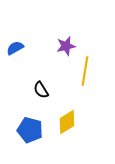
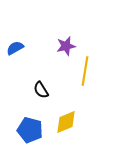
yellow diamond: moved 1 px left; rotated 10 degrees clockwise
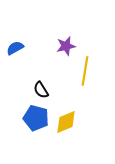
blue pentagon: moved 6 px right, 12 px up
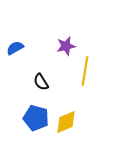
black semicircle: moved 8 px up
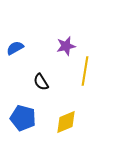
blue pentagon: moved 13 px left
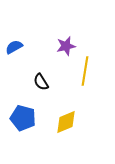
blue semicircle: moved 1 px left, 1 px up
